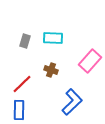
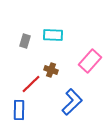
cyan rectangle: moved 3 px up
red line: moved 9 px right
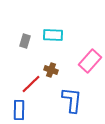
blue L-shape: moved 2 px up; rotated 40 degrees counterclockwise
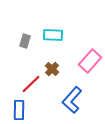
brown cross: moved 1 px right, 1 px up; rotated 24 degrees clockwise
blue L-shape: rotated 144 degrees counterclockwise
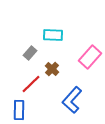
gray rectangle: moved 5 px right, 12 px down; rotated 24 degrees clockwise
pink rectangle: moved 4 px up
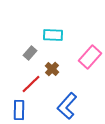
blue L-shape: moved 5 px left, 6 px down
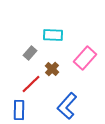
pink rectangle: moved 5 px left, 1 px down
